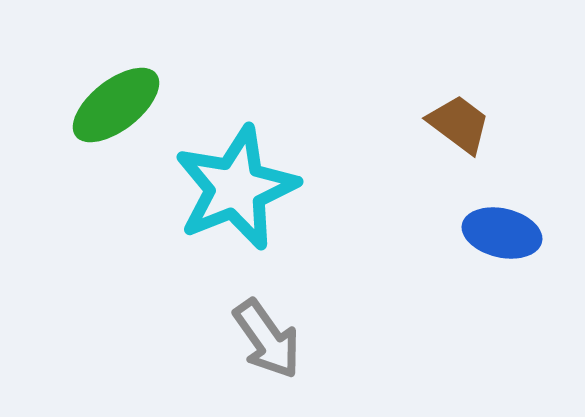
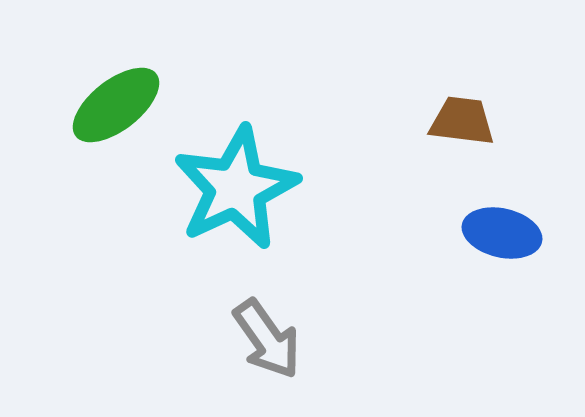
brown trapezoid: moved 3 px right, 3 px up; rotated 30 degrees counterclockwise
cyan star: rotated 3 degrees counterclockwise
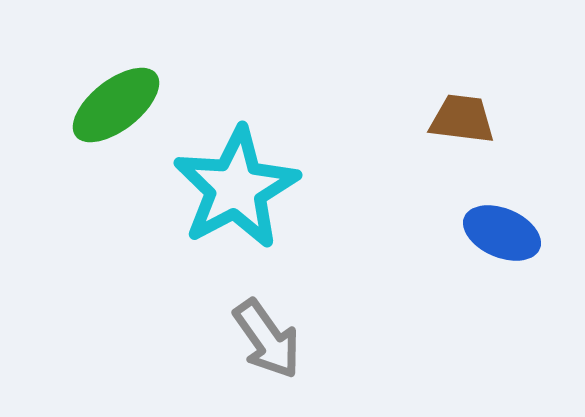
brown trapezoid: moved 2 px up
cyan star: rotated 3 degrees counterclockwise
blue ellipse: rotated 10 degrees clockwise
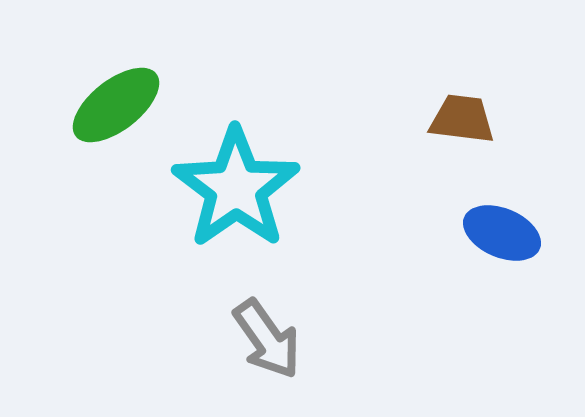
cyan star: rotated 7 degrees counterclockwise
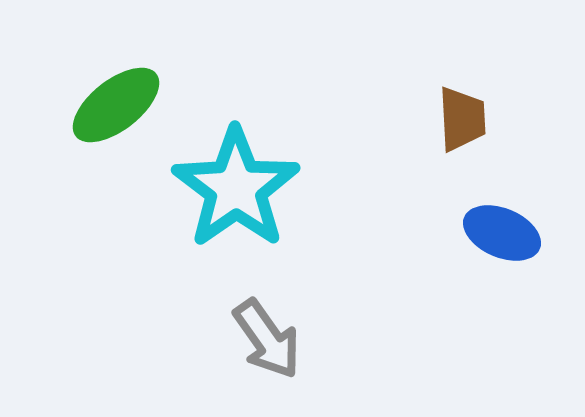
brown trapezoid: rotated 80 degrees clockwise
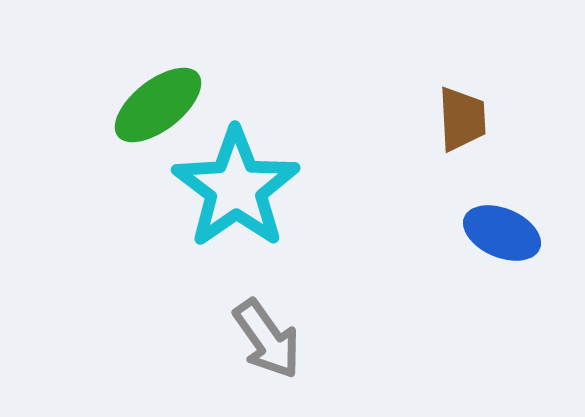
green ellipse: moved 42 px right
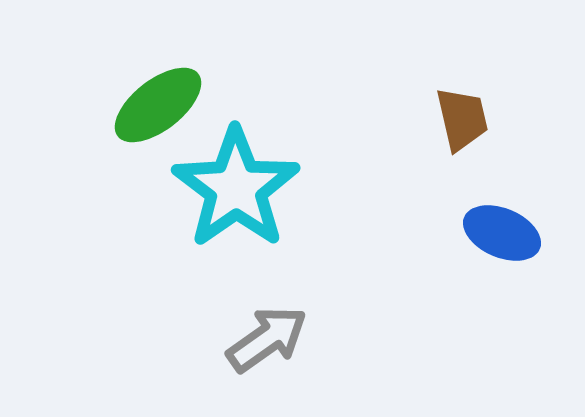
brown trapezoid: rotated 10 degrees counterclockwise
gray arrow: rotated 90 degrees counterclockwise
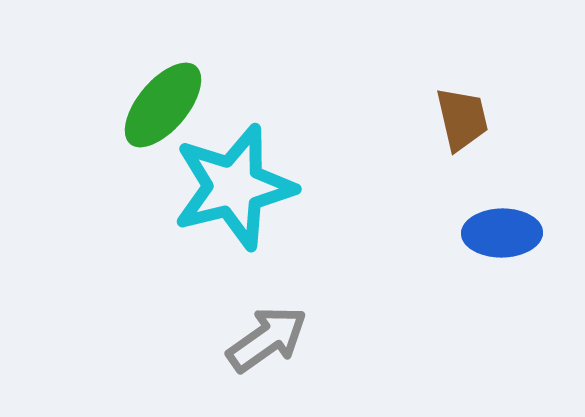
green ellipse: moved 5 px right; rotated 12 degrees counterclockwise
cyan star: moved 2 px left, 1 px up; rotated 21 degrees clockwise
blue ellipse: rotated 24 degrees counterclockwise
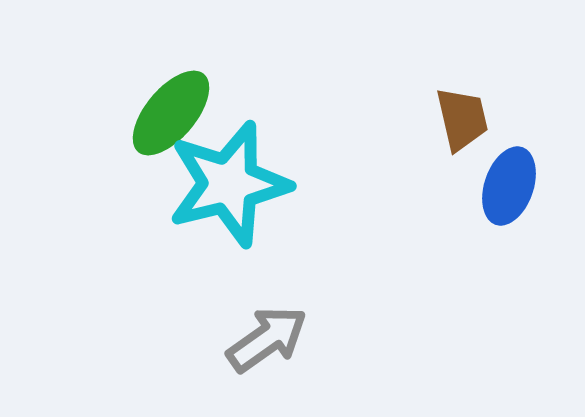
green ellipse: moved 8 px right, 8 px down
cyan star: moved 5 px left, 3 px up
blue ellipse: moved 7 px right, 47 px up; rotated 70 degrees counterclockwise
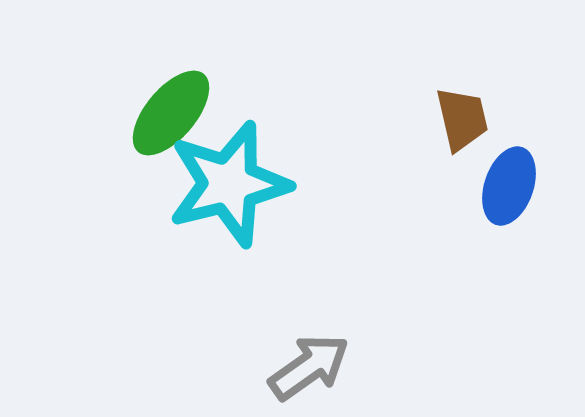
gray arrow: moved 42 px right, 28 px down
